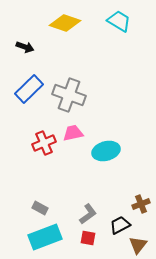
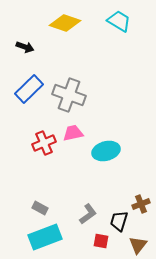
black trapezoid: moved 1 px left, 4 px up; rotated 45 degrees counterclockwise
red square: moved 13 px right, 3 px down
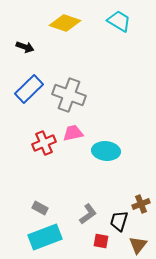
cyan ellipse: rotated 20 degrees clockwise
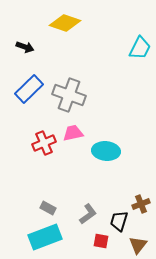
cyan trapezoid: moved 21 px right, 27 px down; rotated 85 degrees clockwise
gray rectangle: moved 8 px right
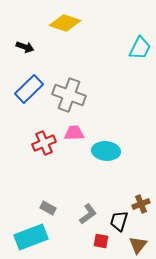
pink trapezoid: moved 1 px right; rotated 10 degrees clockwise
cyan rectangle: moved 14 px left
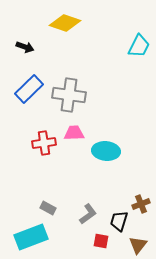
cyan trapezoid: moved 1 px left, 2 px up
gray cross: rotated 12 degrees counterclockwise
red cross: rotated 15 degrees clockwise
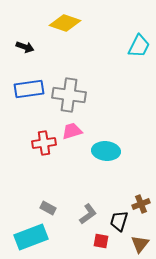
blue rectangle: rotated 36 degrees clockwise
pink trapezoid: moved 2 px left, 2 px up; rotated 15 degrees counterclockwise
brown triangle: moved 2 px right, 1 px up
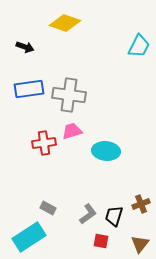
black trapezoid: moved 5 px left, 5 px up
cyan rectangle: moved 2 px left; rotated 12 degrees counterclockwise
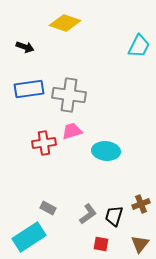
red square: moved 3 px down
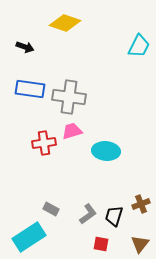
blue rectangle: moved 1 px right; rotated 16 degrees clockwise
gray cross: moved 2 px down
gray rectangle: moved 3 px right, 1 px down
